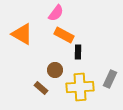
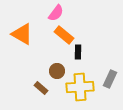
orange rectangle: rotated 12 degrees clockwise
brown circle: moved 2 px right, 1 px down
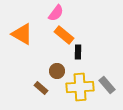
gray rectangle: moved 3 px left, 6 px down; rotated 66 degrees counterclockwise
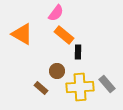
gray rectangle: moved 1 px up
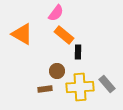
brown rectangle: moved 4 px right, 1 px down; rotated 48 degrees counterclockwise
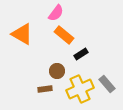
black rectangle: moved 3 px right, 2 px down; rotated 56 degrees clockwise
yellow cross: moved 2 px down; rotated 20 degrees counterclockwise
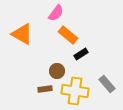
orange rectangle: moved 4 px right
yellow cross: moved 5 px left, 2 px down; rotated 32 degrees clockwise
